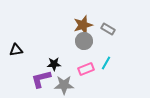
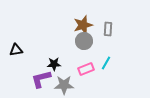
gray rectangle: rotated 64 degrees clockwise
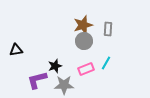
black star: moved 1 px right, 2 px down; rotated 16 degrees counterclockwise
purple L-shape: moved 4 px left, 1 px down
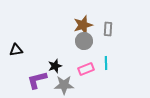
cyan line: rotated 32 degrees counterclockwise
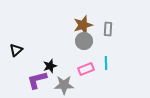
black triangle: rotated 32 degrees counterclockwise
black star: moved 5 px left
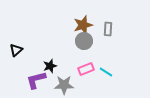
cyan line: moved 9 px down; rotated 56 degrees counterclockwise
purple L-shape: moved 1 px left
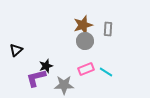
gray circle: moved 1 px right
black star: moved 4 px left
purple L-shape: moved 2 px up
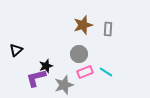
gray circle: moved 6 px left, 13 px down
pink rectangle: moved 1 px left, 3 px down
gray star: rotated 18 degrees counterclockwise
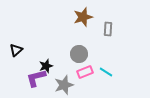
brown star: moved 8 px up
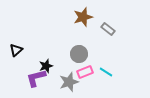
gray rectangle: rotated 56 degrees counterclockwise
gray star: moved 5 px right, 3 px up
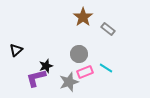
brown star: rotated 18 degrees counterclockwise
cyan line: moved 4 px up
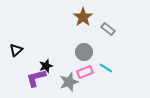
gray circle: moved 5 px right, 2 px up
